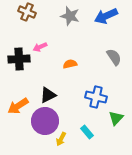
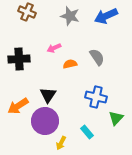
pink arrow: moved 14 px right, 1 px down
gray semicircle: moved 17 px left
black triangle: rotated 30 degrees counterclockwise
yellow arrow: moved 4 px down
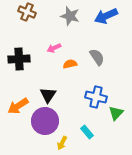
green triangle: moved 5 px up
yellow arrow: moved 1 px right
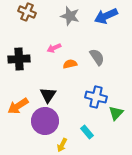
yellow arrow: moved 2 px down
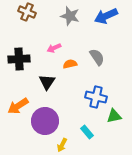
black triangle: moved 1 px left, 13 px up
green triangle: moved 2 px left, 3 px down; rotated 35 degrees clockwise
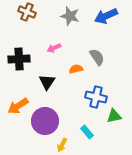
orange semicircle: moved 6 px right, 5 px down
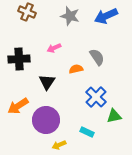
blue cross: rotated 30 degrees clockwise
purple circle: moved 1 px right, 1 px up
cyan rectangle: rotated 24 degrees counterclockwise
yellow arrow: moved 3 px left; rotated 40 degrees clockwise
